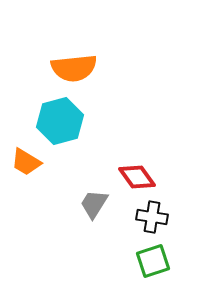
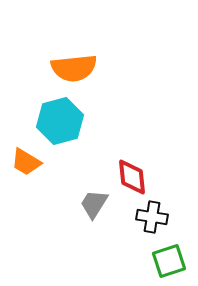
red diamond: moved 5 px left; rotated 30 degrees clockwise
green square: moved 16 px right
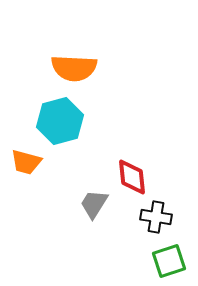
orange semicircle: rotated 9 degrees clockwise
orange trapezoid: rotated 16 degrees counterclockwise
black cross: moved 4 px right
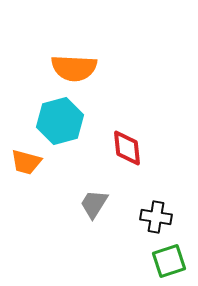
red diamond: moved 5 px left, 29 px up
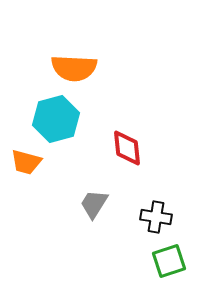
cyan hexagon: moved 4 px left, 2 px up
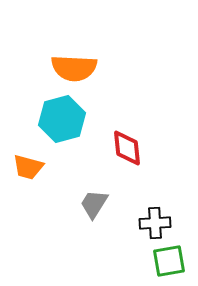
cyan hexagon: moved 6 px right
orange trapezoid: moved 2 px right, 5 px down
black cross: moved 1 px left, 6 px down; rotated 12 degrees counterclockwise
green square: rotated 8 degrees clockwise
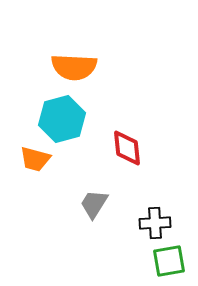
orange semicircle: moved 1 px up
orange trapezoid: moved 7 px right, 8 px up
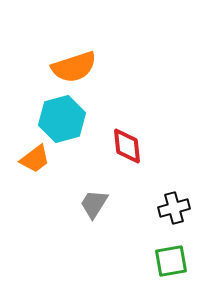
orange semicircle: rotated 21 degrees counterclockwise
red diamond: moved 2 px up
orange trapezoid: rotated 52 degrees counterclockwise
black cross: moved 19 px right, 15 px up; rotated 12 degrees counterclockwise
green square: moved 2 px right
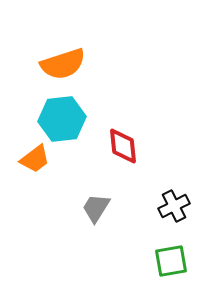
orange semicircle: moved 11 px left, 3 px up
cyan hexagon: rotated 9 degrees clockwise
red diamond: moved 4 px left
gray trapezoid: moved 2 px right, 4 px down
black cross: moved 2 px up; rotated 12 degrees counterclockwise
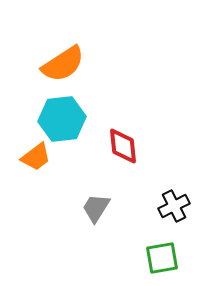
orange semicircle: rotated 15 degrees counterclockwise
orange trapezoid: moved 1 px right, 2 px up
green square: moved 9 px left, 3 px up
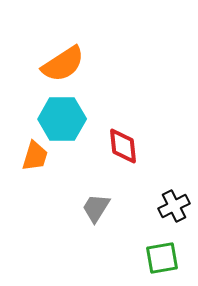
cyan hexagon: rotated 6 degrees clockwise
orange trapezoid: moved 1 px left, 1 px up; rotated 36 degrees counterclockwise
